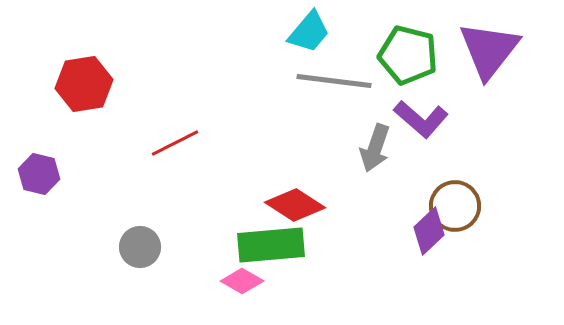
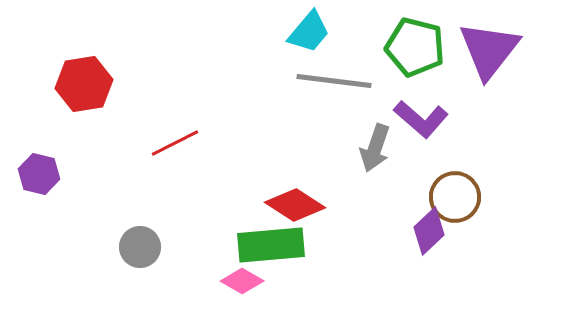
green pentagon: moved 7 px right, 8 px up
brown circle: moved 9 px up
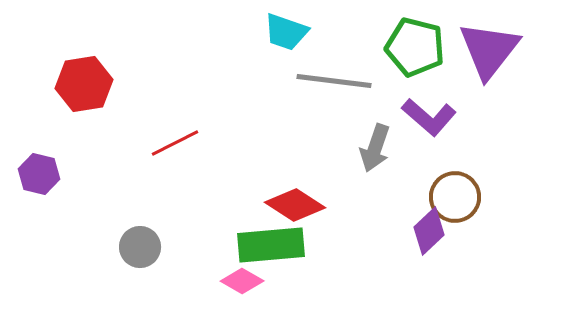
cyan trapezoid: moved 23 px left; rotated 69 degrees clockwise
purple L-shape: moved 8 px right, 2 px up
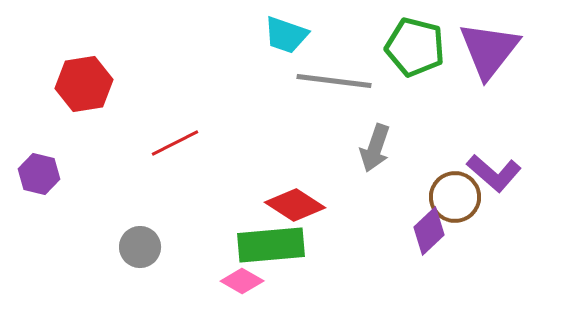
cyan trapezoid: moved 3 px down
purple L-shape: moved 65 px right, 56 px down
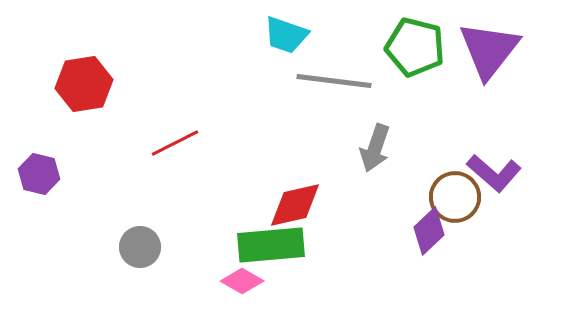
red diamond: rotated 46 degrees counterclockwise
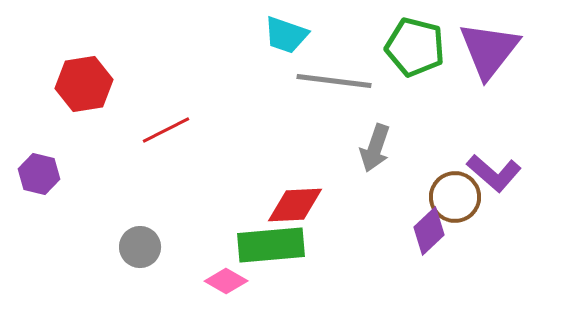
red line: moved 9 px left, 13 px up
red diamond: rotated 10 degrees clockwise
pink diamond: moved 16 px left
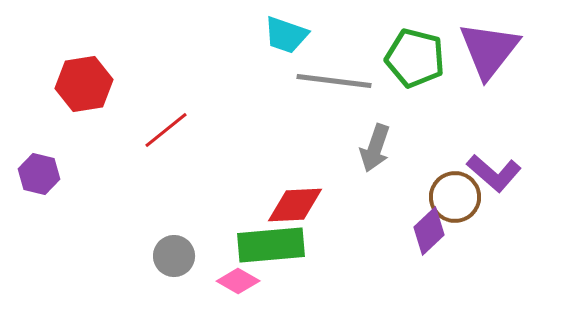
green pentagon: moved 11 px down
red line: rotated 12 degrees counterclockwise
gray circle: moved 34 px right, 9 px down
pink diamond: moved 12 px right
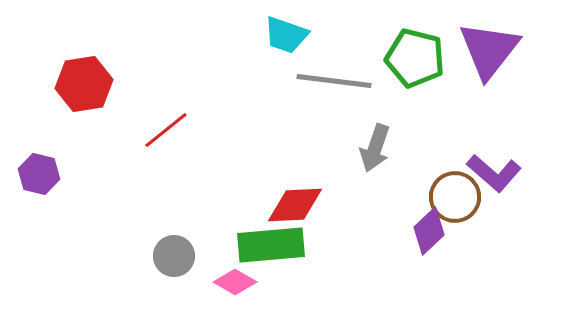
pink diamond: moved 3 px left, 1 px down
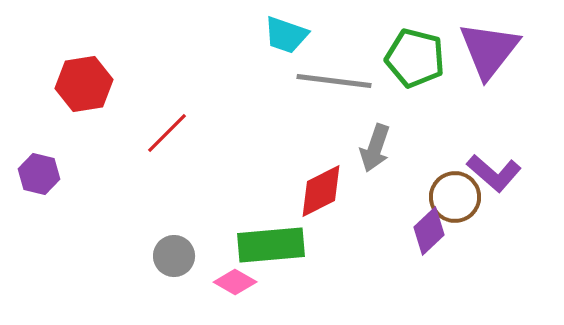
red line: moved 1 px right, 3 px down; rotated 6 degrees counterclockwise
red diamond: moved 26 px right, 14 px up; rotated 24 degrees counterclockwise
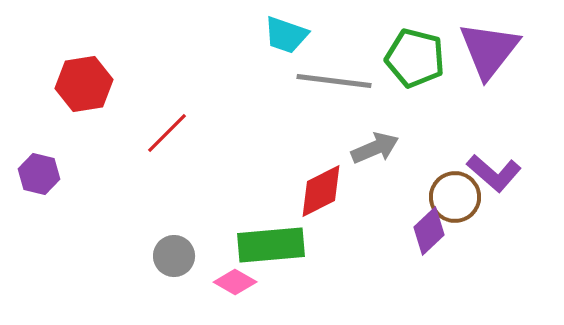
gray arrow: rotated 132 degrees counterclockwise
